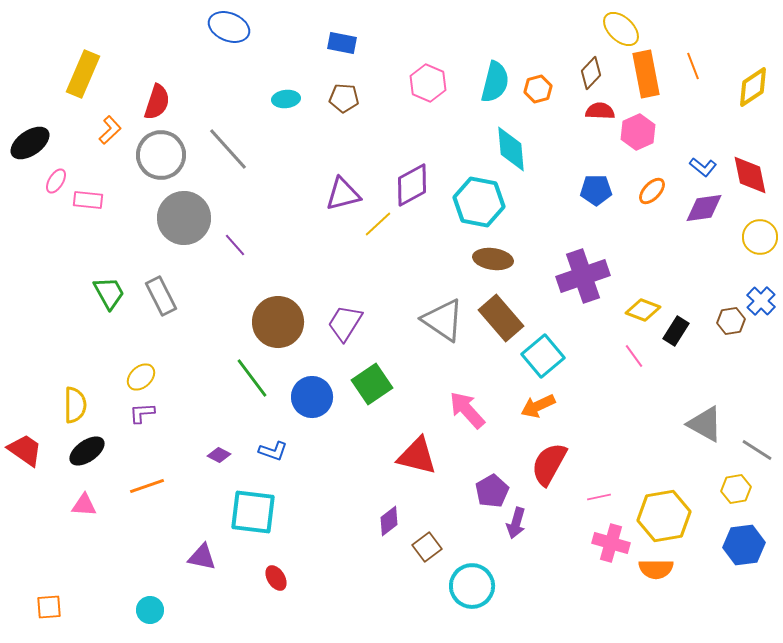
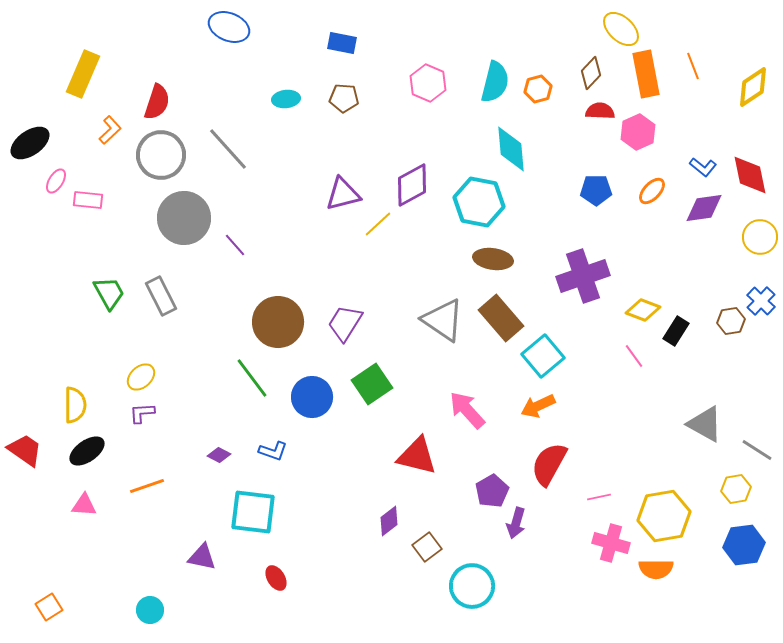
orange square at (49, 607): rotated 28 degrees counterclockwise
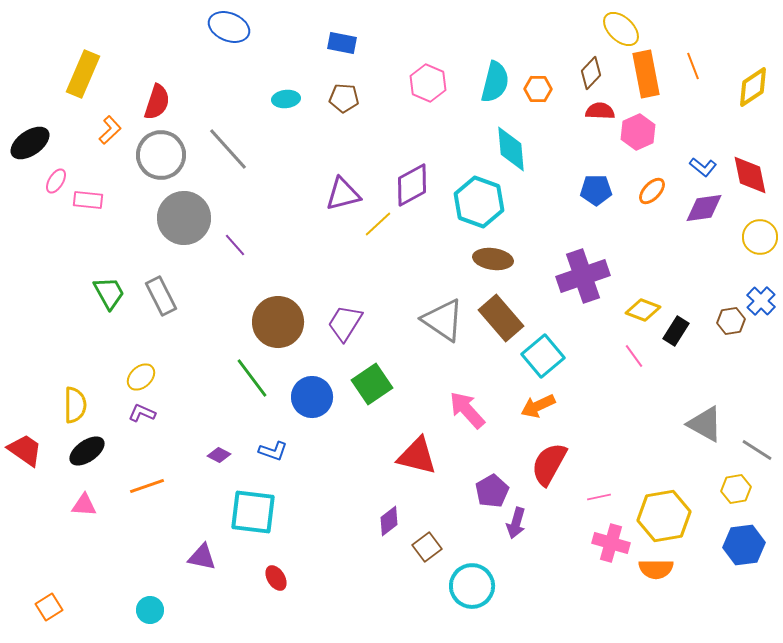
orange hexagon at (538, 89): rotated 16 degrees clockwise
cyan hexagon at (479, 202): rotated 9 degrees clockwise
purple L-shape at (142, 413): rotated 28 degrees clockwise
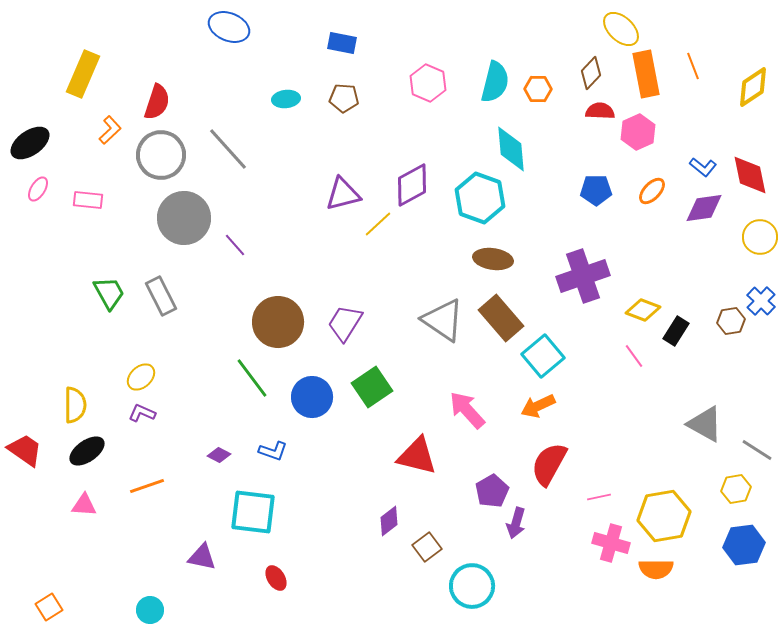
pink ellipse at (56, 181): moved 18 px left, 8 px down
cyan hexagon at (479, 202): moved 1 px right, 4 px up
green square at (372, 384): moved 3 px down
